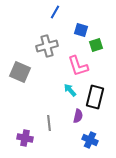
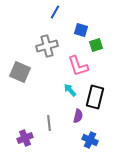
purple cross: rotated 35 degrees counterclockwise
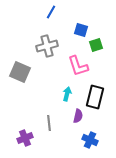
blue line: moved 4 px left
cyan arrow: moved 3 px left, 4 px down; rotated 56 degrees clockwise
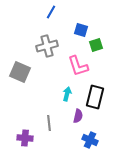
purple cross: rotated 28 degrees clockwise
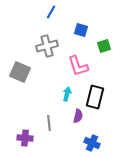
green square: moved 8 px right, 1 px down
blue cross: moved 2 px right, 3 px down
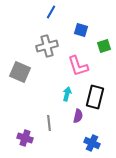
purple cross: rotated 14 degrees clockwise
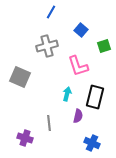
blue square: rotated 24 degrees clockwise
gray square: moved 5 px down
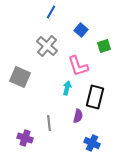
gray cross: rotated 35 degrees counterclockwise
cyan arrow: moved 6 px up
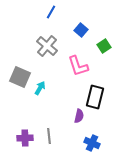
green square: rotated 16 degrees counterclockwise
cyan arrow: moved 27 px left; rotated 16 degrees clockwise
purple semicircle: moved 1 px right
gray line: moved 13 px down
purple cross: rotated 21 degrees counterclockwise
